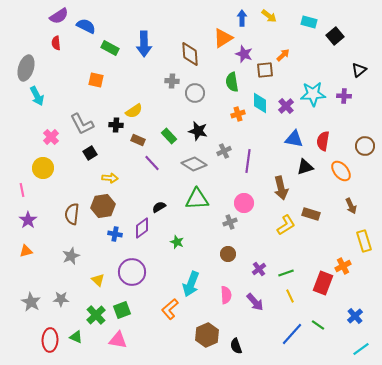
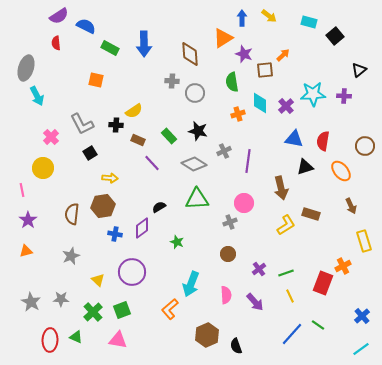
green cross at (96, 315): moved 3 px left, 3 px up
blue cross at (355, 316): moved 7 px right
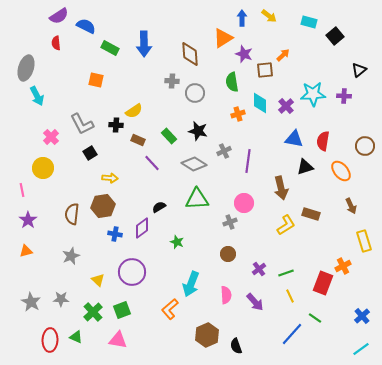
green line at (318, 325): moved 3 px left, 7 px up
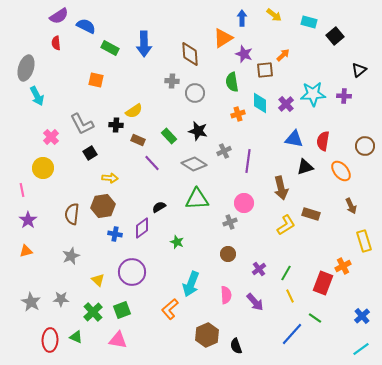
yellow arrow at (269, 16): moved 5 px right, 1 px up
purple cross at (286, 106): moved 2 px up
green line at (286, 273): rotated 42 degrees counterclockwise
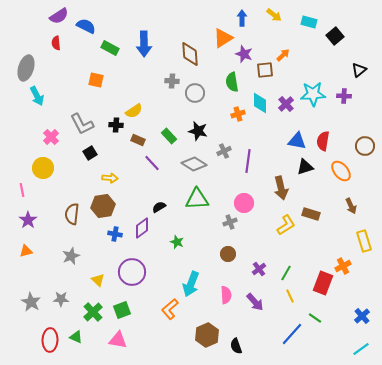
blue triangle at (294, 139): moved 3 px right, 2 px down
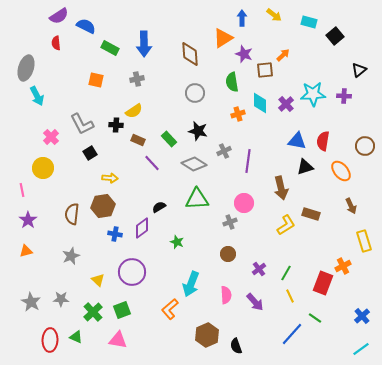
gray cross at (172, 81): moved 35 px left, 2 px up; rotated 16 degrees counterclockwise
green rectangle at (169, 136): moved 3 px down
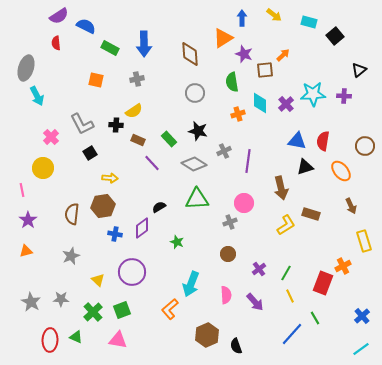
green line at (315, 318): rotated 24 degrees clockwise
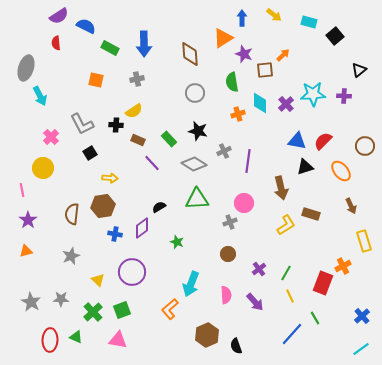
cyan arrow at (37, 96): moved 3 px right
red semicircle at (323, 141): rotated 36 degrees clockwise
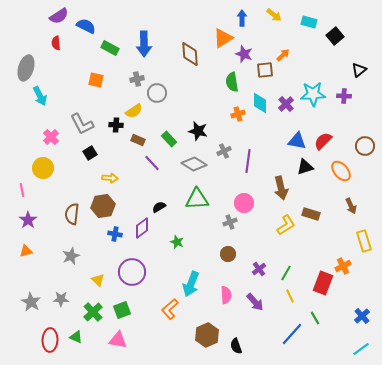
gray circle at (195, 93): moved 38 px left
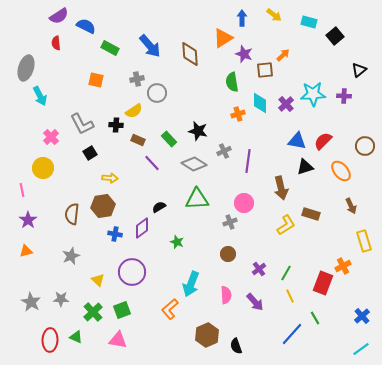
blue arrow at (144, 44): moved 6 px right, 2 px down; rotated 40 degrees counterclockwise
